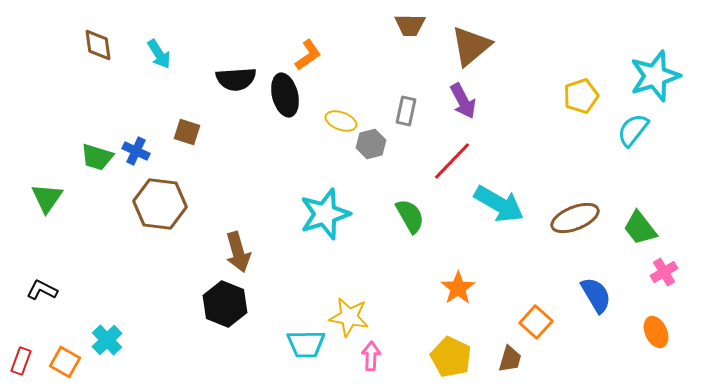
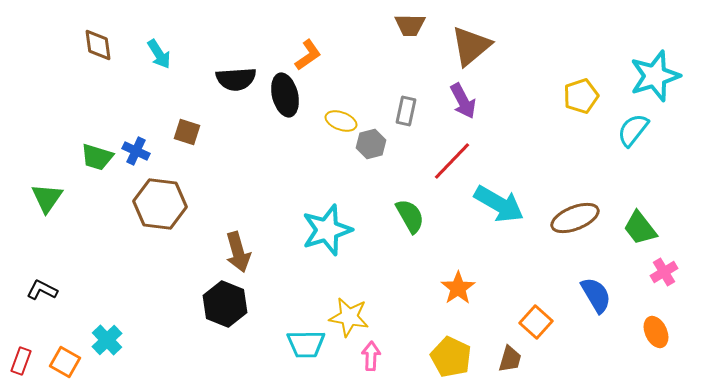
cyan star at (325, 214): moved 2 px right, 16 px down
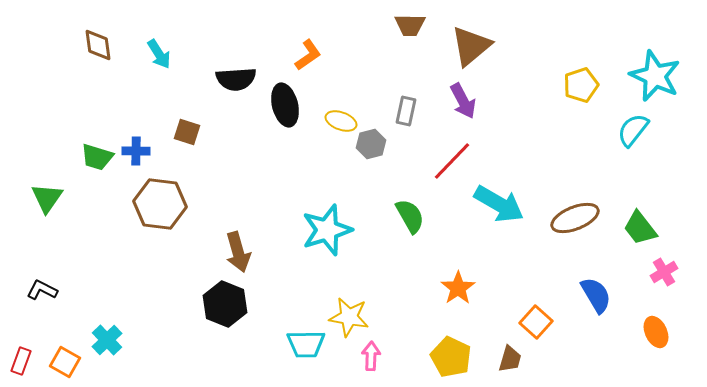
cyan star at (655, 76): rotated 30 degrees counterclockwise
black ellipse at (285, 95): moved 10 px down
yellow pentagon at (581, 96): moved 11 px up
blue cross at (136, 151): rotated 24 degrees counterclockwise
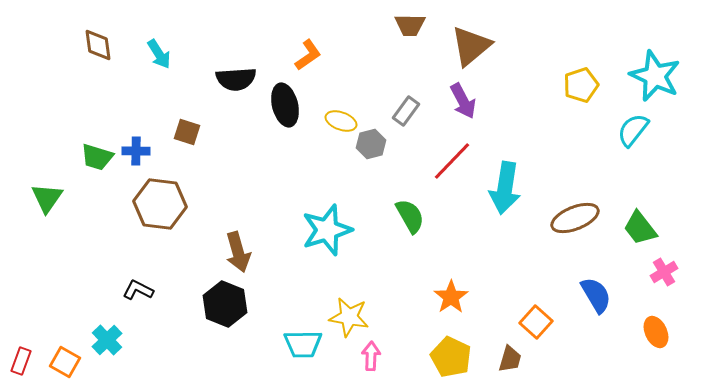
gray rectangle at (406, 111): rotated 24 degrees clockwise
cyan arrow at (499, 204): moved 6 px right, 16 px up; rotated 69 degrees clockwise
orange star at (458, 288): moved 7 px left, 9 px down
black L-shape at (42, 290): moved 96 px right
cyan trapezoid at (306, 344): moved 3 px left
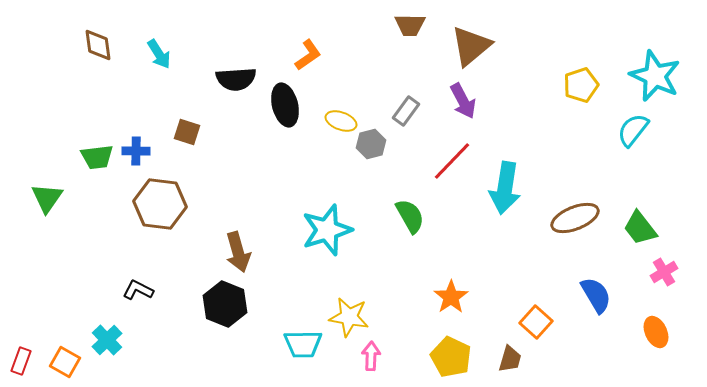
green trapezoid at (97, 157): rotated 24 degrees counterclockwise
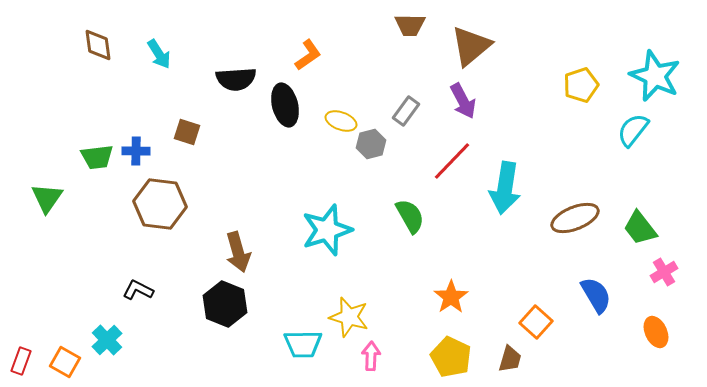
yellow star at (349, 317): rotated 6 degrees clockwise
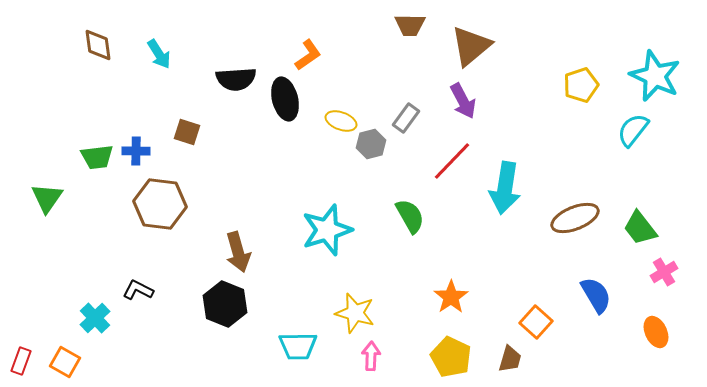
black ellipse at (285, 105): moved 6 px up
gray rectangle at (406, 111): moved 7 px down
yellow star at (349, 317): moved 6 px right, 4 px up
cyan cross at (107, 340): moved 12 px left, 22 px up
cyan trapezoid at (303, 344): moved 5 px left, 2 px down
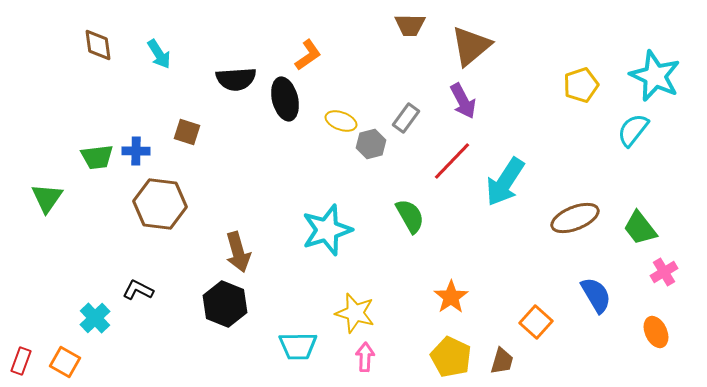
cyan arrow at (505, 188): moved 6 px up; rotated 24 degrees clockwise
pink arrow at (371, 356): moved 6 px left, 1 px down
brown trapezoid at (510, 359): moved 8 px left, 2 px down
